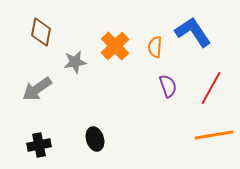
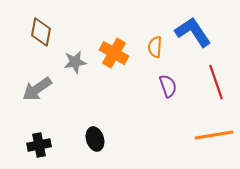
orange cross: moved 1 px left, 7 px down; rotated 16 degrees counterclockwise
red line: moved 5 px right, 6 px up; rotated 48 degrees counterclockwise
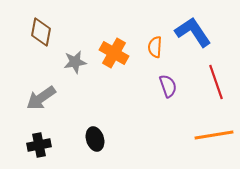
gray arrow: moved 4 px right, 9 px down
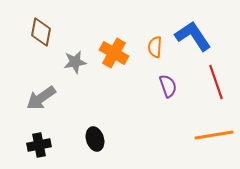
blue L-shape: moved 4 px down
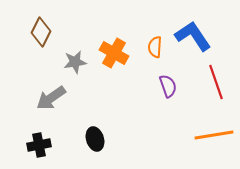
brown diamond: rotated 16 degrees clockwise
gray arrow: moved 10 px right
